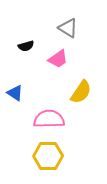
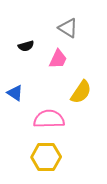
pink trapezoid: rotated 30 degrees counterclockwise
yellow hexagon: moved 2 px left, 1 px down
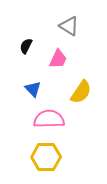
gray triangle: moved 1 px right, 2 px up
black semicircle: rotated 133 degrees clockwise
blue triangle: moved 18 px right, 4 px up; rotated 12 degrees clockwise
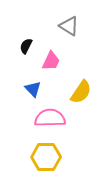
pink trapezoid: moved 7 px left, 2 px down
pink semicircle: moved 1 px right, 1 px up
